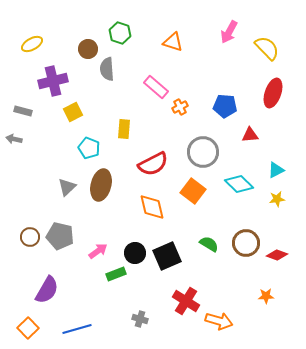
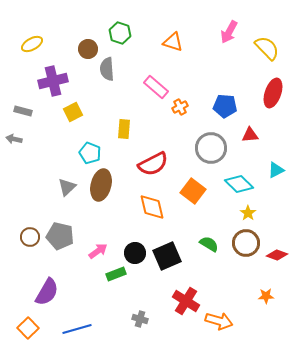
cyan pentagon at (89, 148): moved 1 px right, 5 px down
gray circle at (203, 152): moved 8 px right, 4 px up
yellow star at (277, 199): moved 29 px left, 14 px down; rotated 28 degrees counterclockwise
purple semicircle at (47, 290): moved 2 px down
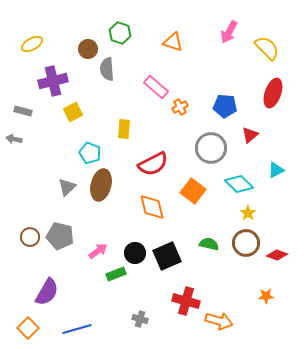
red triangle at (250, 135): rotated 36 degrees counterclockwise
green semicircle at (209, 244): rotated 18 degrees counterclockwise
red cross at (186, 301): rotated 16 degrees counterclockwise
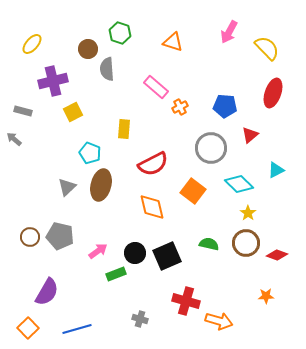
yellow ellipse at (32, 44): rotated 20 degrees counterclockwise
gray arrow at (14, 139): rotated 28 degrees clockwise
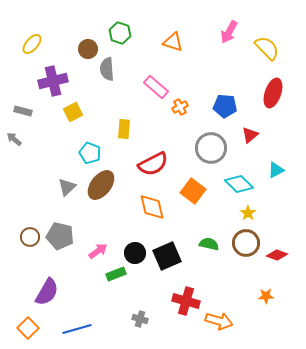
brown ellipse at (101, 185): rotated 24 degrees clockwise
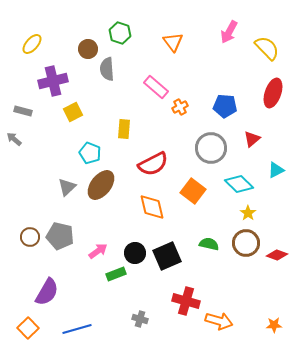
orange triangle at (173, 42): rotated 35 degrees clockwise
red triangle at (250, 135): moved 2 px right, 4 px down
orange star at (266, 296): moved 8 px right, 29 px down
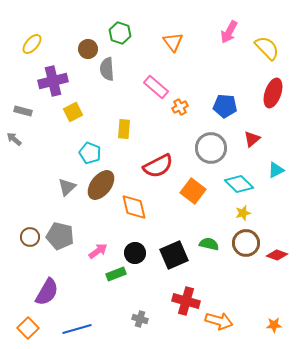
red semicircle at (153, 164): moved 5 px right, 2 px down
orange diamond at (152, 207): moved 18 px left
yellow star at (248, 213): moved 5 px left; rotated 21 degrees clockwise
black square at (167, 256): moved 7 px right, 1 px up
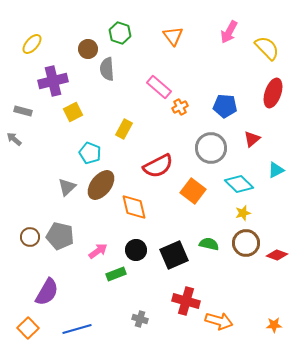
orange triangle at (173, 42): moved 6 px up
pink rectangle at (156, 87): moved 3 px right
yellow rectangle at (124, 129): rotated 24 degrees clockwise
black circle at (135, 253): moved 1 px right, 3 px up
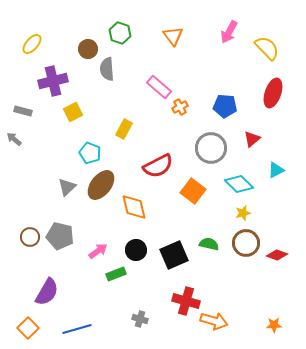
orange arrow at (219, 321): moved 5 px left
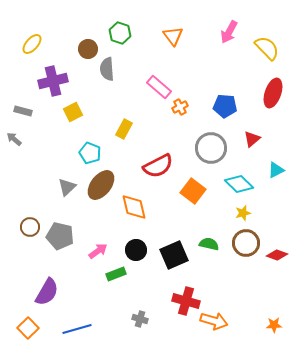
brown circle at (30, 237): moved 10 px up
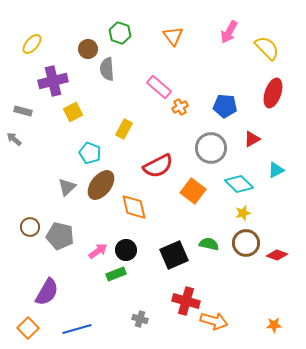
red triangle at (252, 139): rotated 12 degrees clockwise
black circle at (136, 250): moved 10 px left
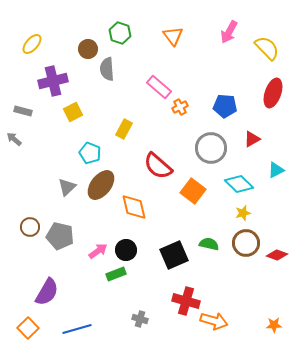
red semicircle at (158, 166): rotated 68 degrees clockwise
